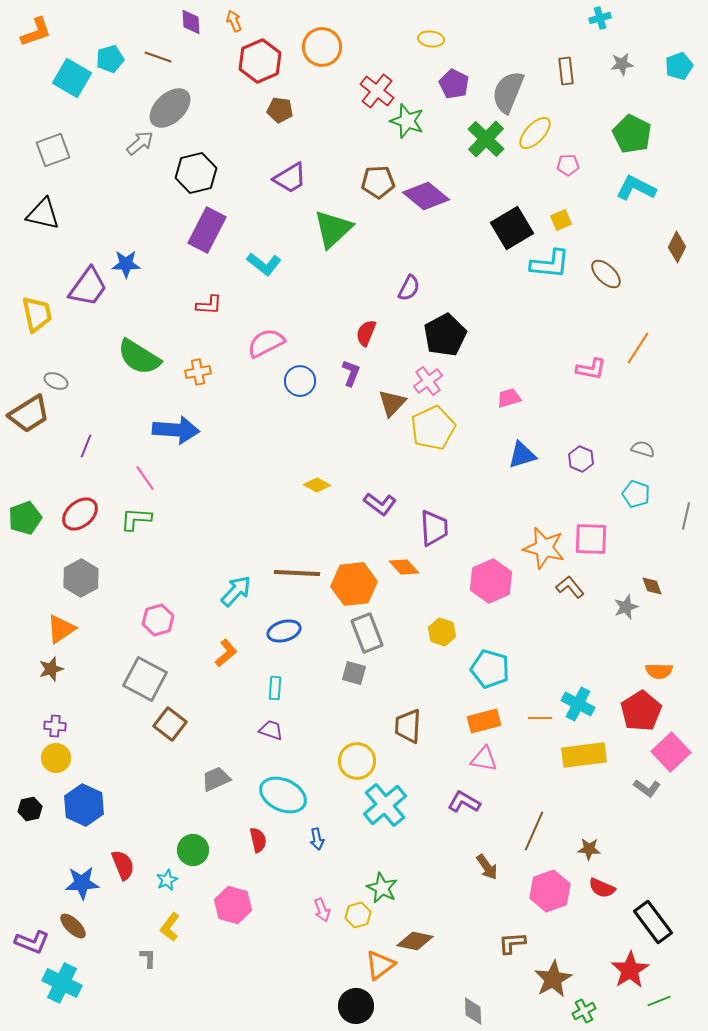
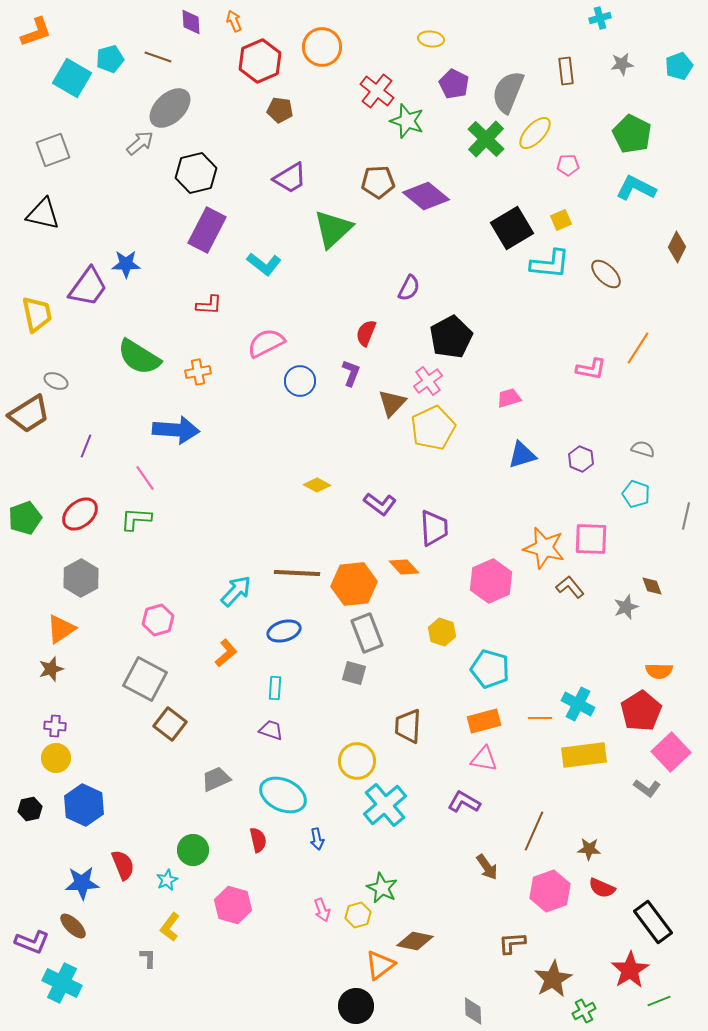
black pentagon at (445, 335): moved 6 px right, 2 px down
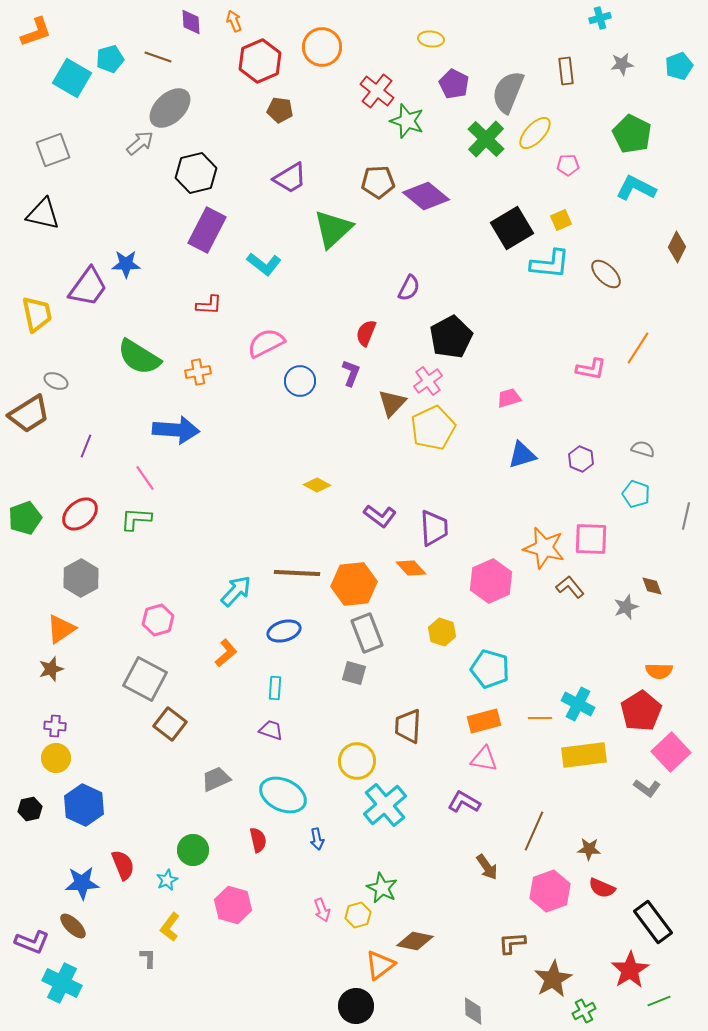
purple L-shape at (380, 504): moved 12 px down
orange diamond at (404, 567): moved 7 px right, 1 px down
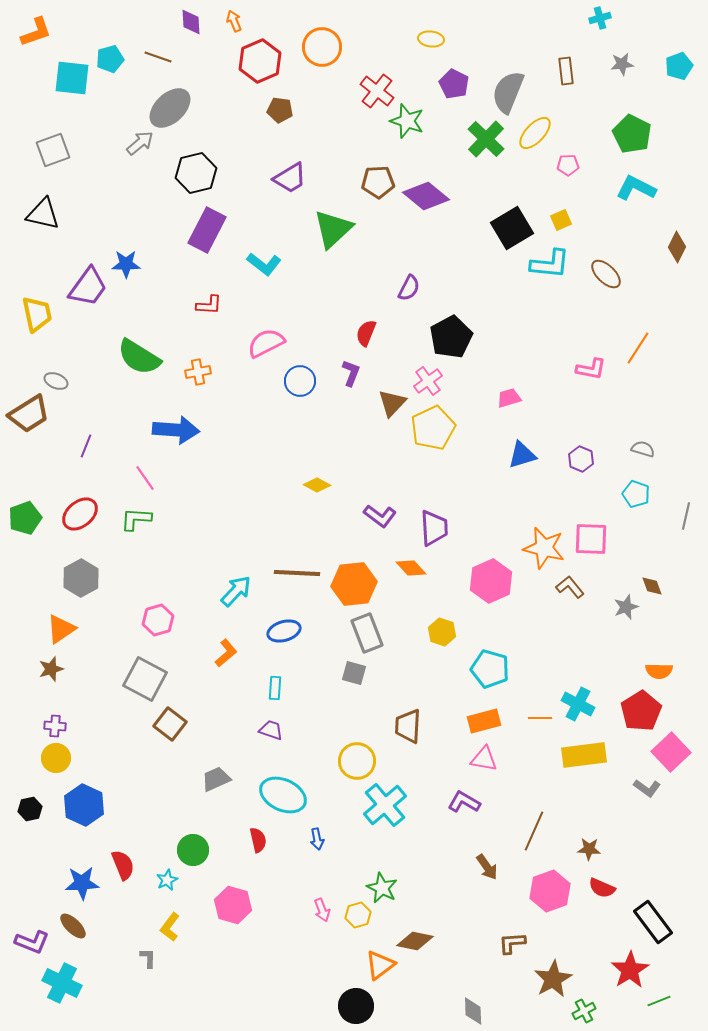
cyan square at (72, 78): rotated 24 degrees counterclockwise
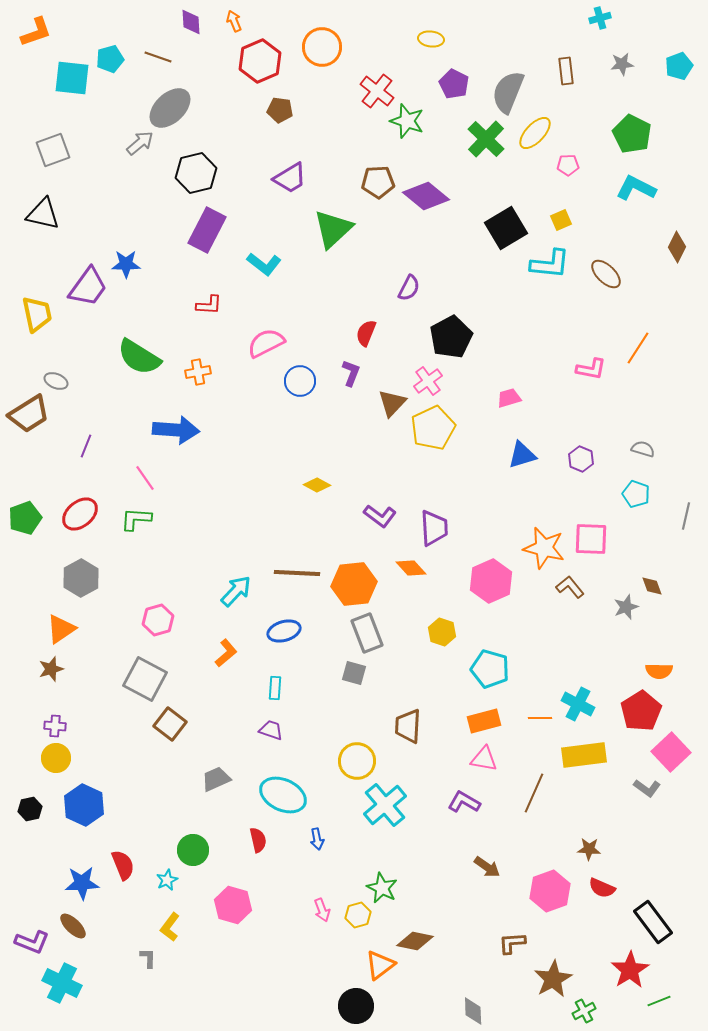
black square at (512, 228): moved 6 px left
brown line at (534, 831): moved 38 px up
brown arrow at (487, 867): rotated 20 degrees counterclockwise
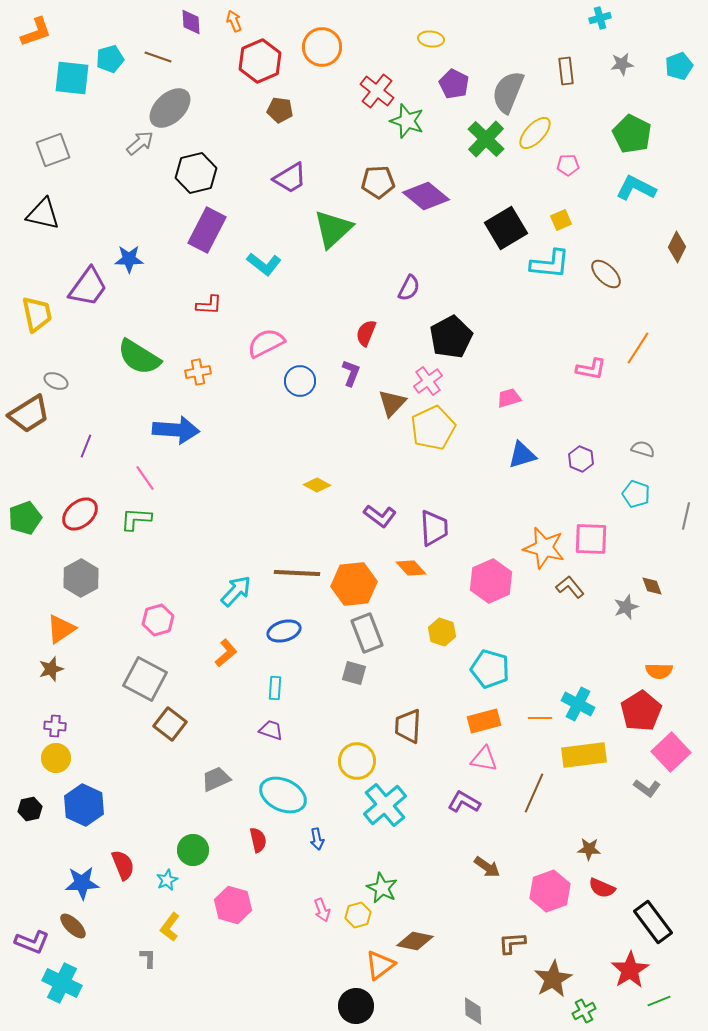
blue star at (126, 264): moved 3 px right, 5 px up
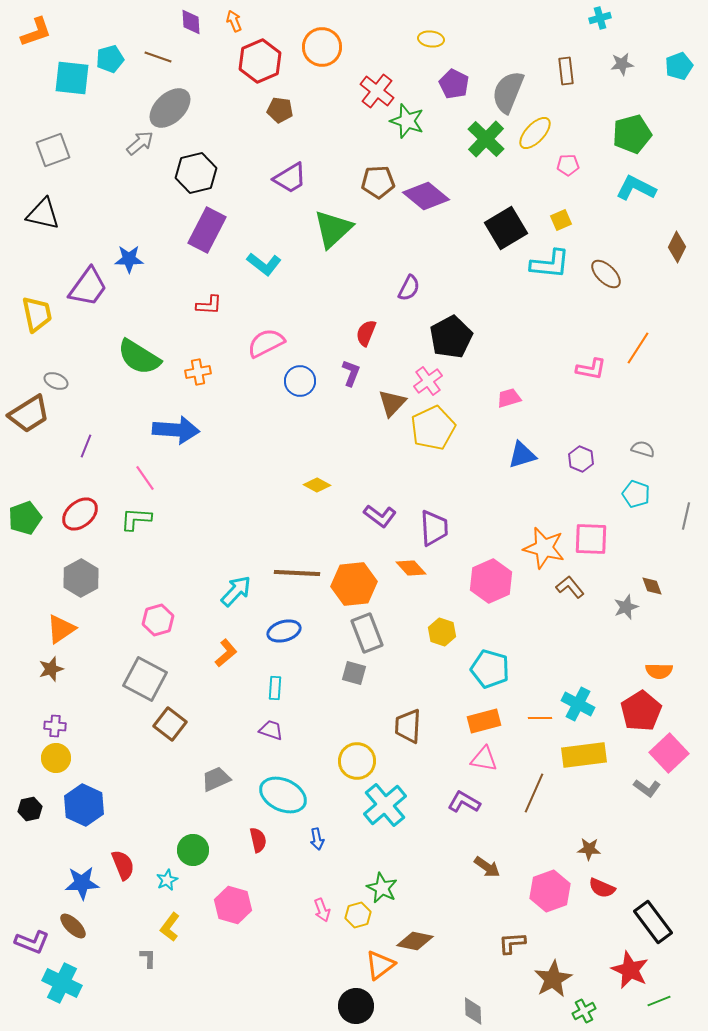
green pentagon at (632, 134): rotated 30 degrees clockwise
pink square at (671, 752): moved 2 px left, 1 px down
red star at (630, 970): rotated 15 degrees counterclockwise
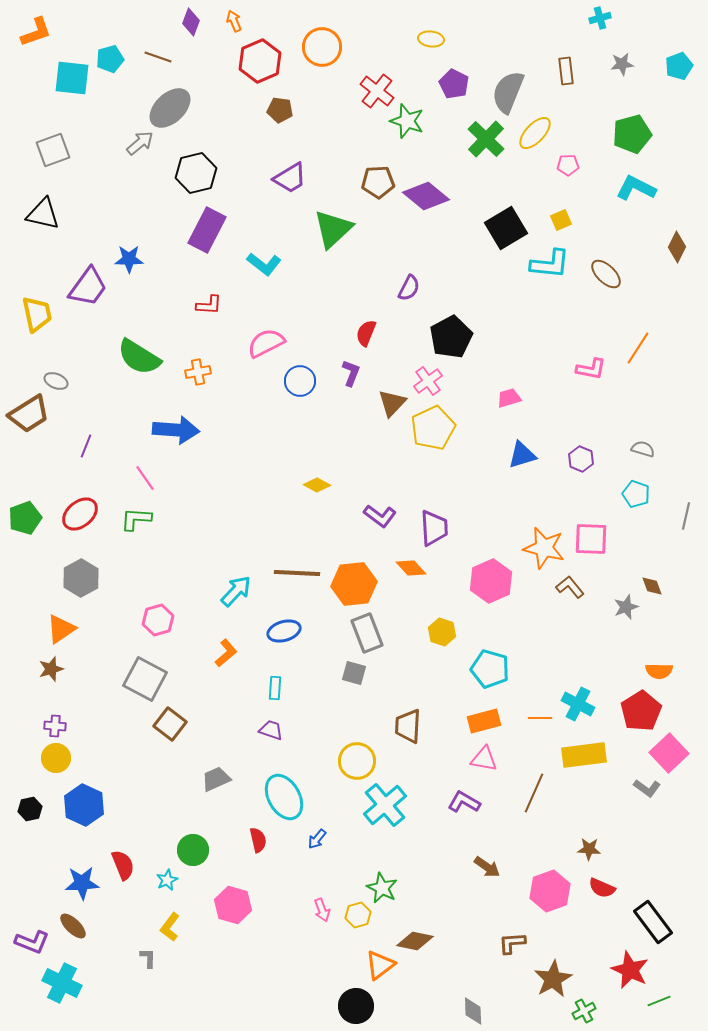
purple diamond at (191, 22): rotated 24 degrees clockwise
cyan ellipse at (283, 795): moved 1 px right, 2 px down; rotated 36 degrees clockwise
blue arrow at (317, 839): rotated 50 degrees clockwise
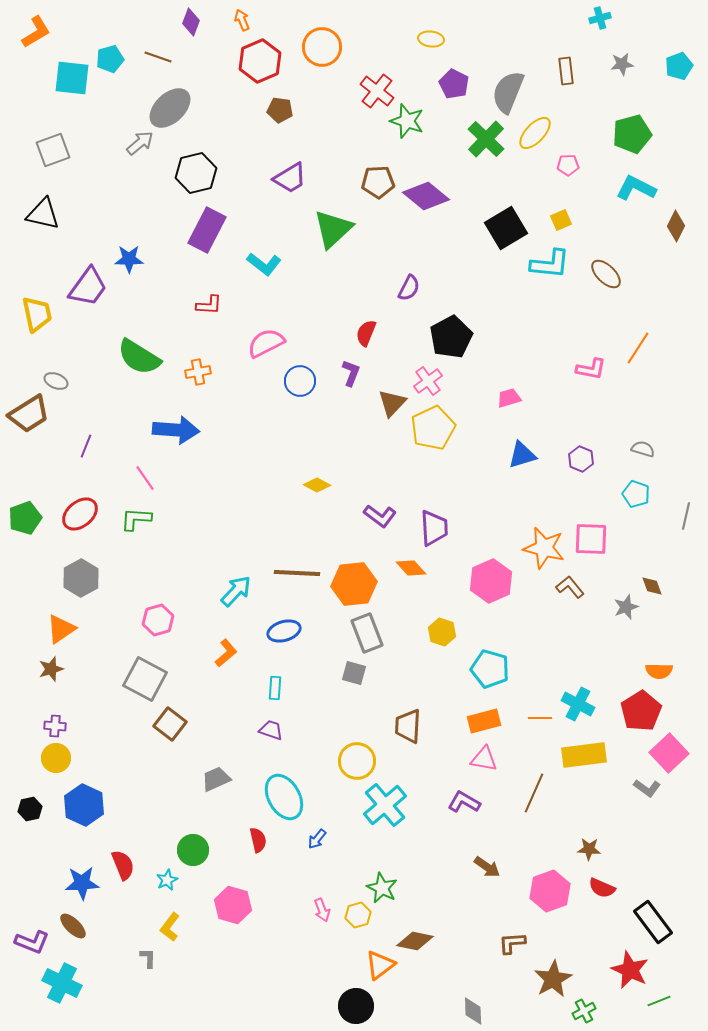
orange arrow at (234, 21): moved 8 px right, 1 px up
orange L-shape at (36, 32): rotated 12 degrees counterclockwise
brown diamond at (677, 247): moved 1 px left, 21 px up
